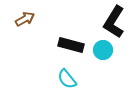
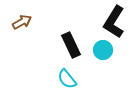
brown arrow: moved 3 px left, 3 px down
black rectangle: rotated 50 degrees clockwise
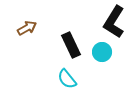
brown arrow: moved 5 px right, 6 px down
cyan circle: moved 1 px left, 2 px down
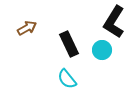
black rectangle: moved 2 px left, 1 px up
cyan circle: moved 2 px up
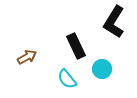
brown arrow: moved 29 px down
black rectangle: moved 7 px right, 2 px down
cyan circle: moved 19 px down
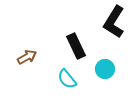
cyan circle: moved 3 px right
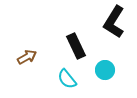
cyan circle: moved 1 px down
